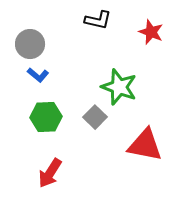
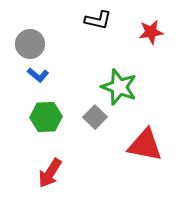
red star: rotated 30 degrees counterclockwise
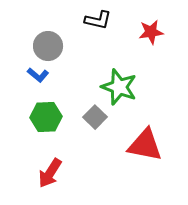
gray circle: moved 18 px right, 2 px down
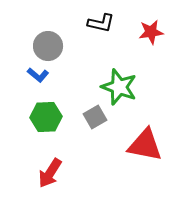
black L-shape: moved 3 px right, 3 px down
gray square: rotated 15 degrees clockwise
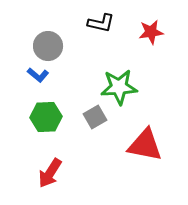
green star: rotated 24 degrees counterclockwise
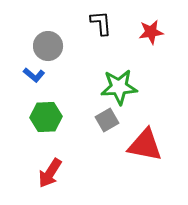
black L-shape: rotated 108 degrees counterclockwise
blue L-shape: moved 4 px left
gray square: moved 12 px right, 3 px down
